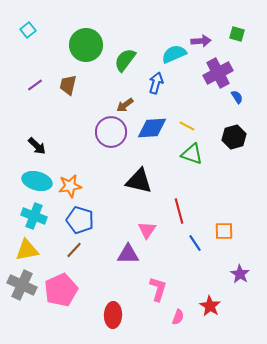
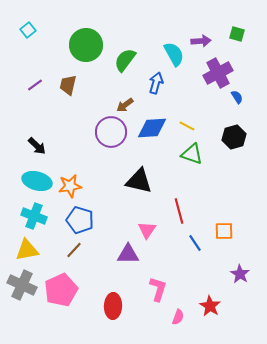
cyan semicircle: rotated 85 degrees clockwise
red ellipse: moved 9 px up
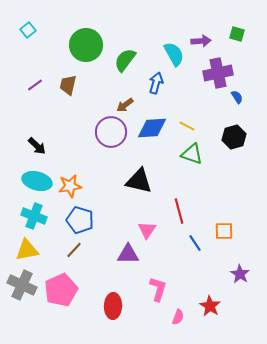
purple cross: rotated 16 degrees clockwise
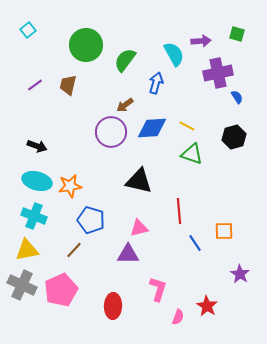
black arrow: rotated 24 degrees counterclockwise
red line: rotated 10 degrees clockwise
blue pentagon: moved 11 px right
pink triangle: moved 8 px left, 2 px up; rotated 42 degrees clockwise
red star: moved 3 px left
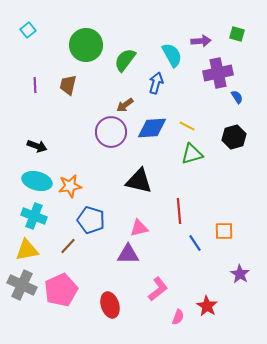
cyan semicircle: moved 2 px left, 1 px down
purple line: rotated 56 degrees counterclockwise
green triangle: rotated 35 degrees counterclockwise
brown line: moved 6 px left, 4 px up
pink L-shape: rotated 35 degrees clockwise
red ellipse: moved 3 px left, 1 px up; rotated 20 degrees counterclockwise
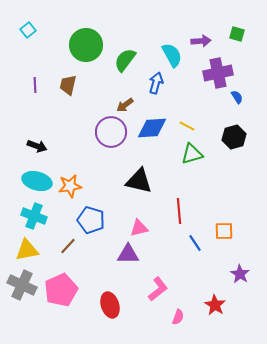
red star: moved 8 px right, 1 px up
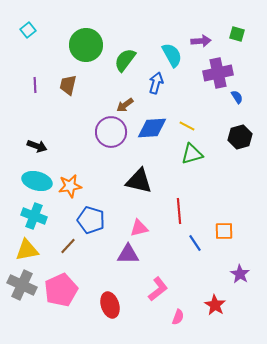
black hexagon: moved 6 px right
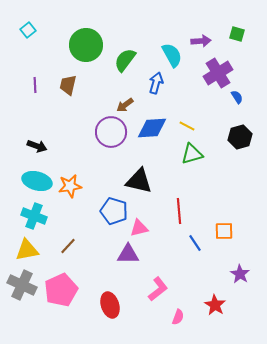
purple cross: rotated 20 degrees counterclockwise
blue pentagon: moved 23 px right, 9 px up
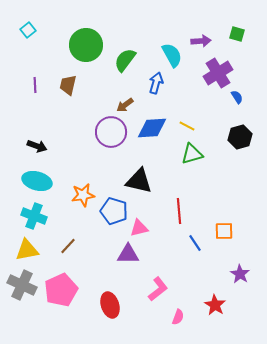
orange star: moved 13 px right, 9 px down
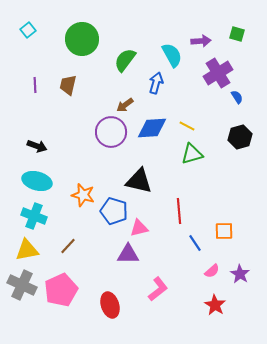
green circle: moved 4 px left, 6 px up
orange star: rotated 25 degrees clockwise
pink semicircle: moved 34 px right, 46 px up; rotated 28 degrees clockwise
